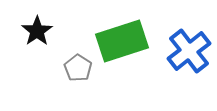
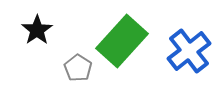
black star: moved 1 px up
green rectangle: rotated 30 degrees counterclockwise
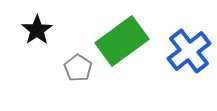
green rectangle: rotated 12 degrees clockwise
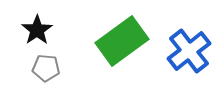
gray pentagon: moved 32 px left; rotated 28 degrees counterclockwise
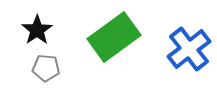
green rectangle: moved 8 px left, 4 px up
blue cross: moved 2 px up
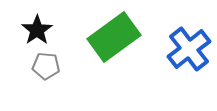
gray pentagon: moved 2 px up
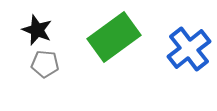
black star: rotated 16 degrees counterclockwise
gray pentagon: moved 1 px left, 2 px up
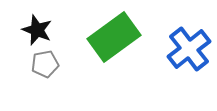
gray pentagon: rotated 16 degrees counterclockwise
